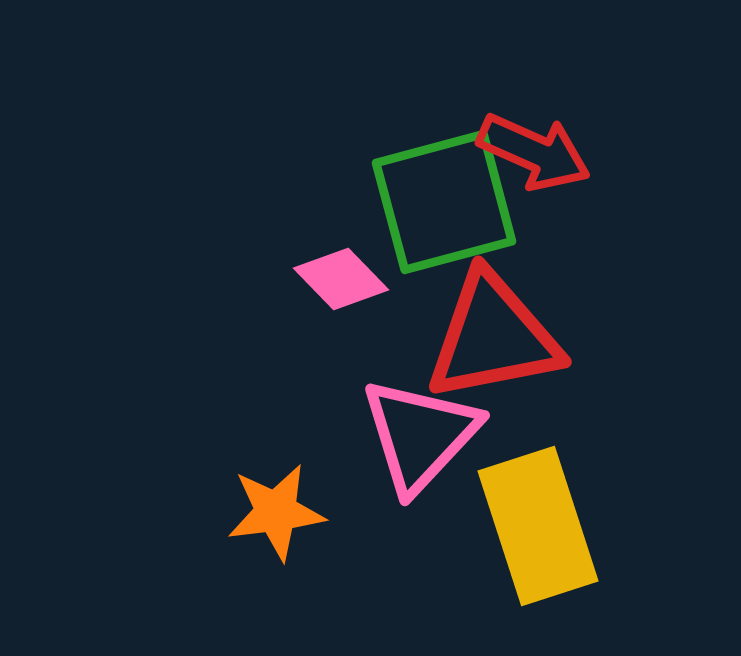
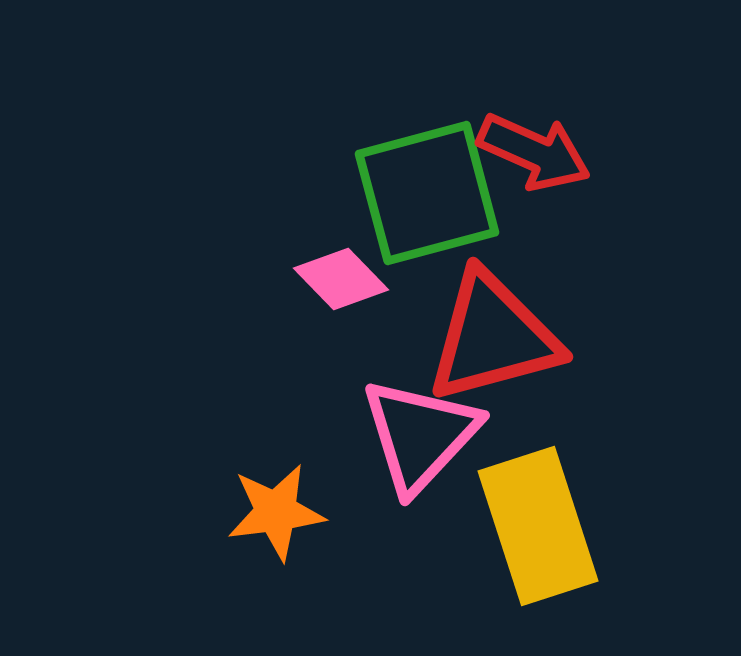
green square: moved 17 px left, 9 px up
red triangle: rotated 4 degrees counterclockwise
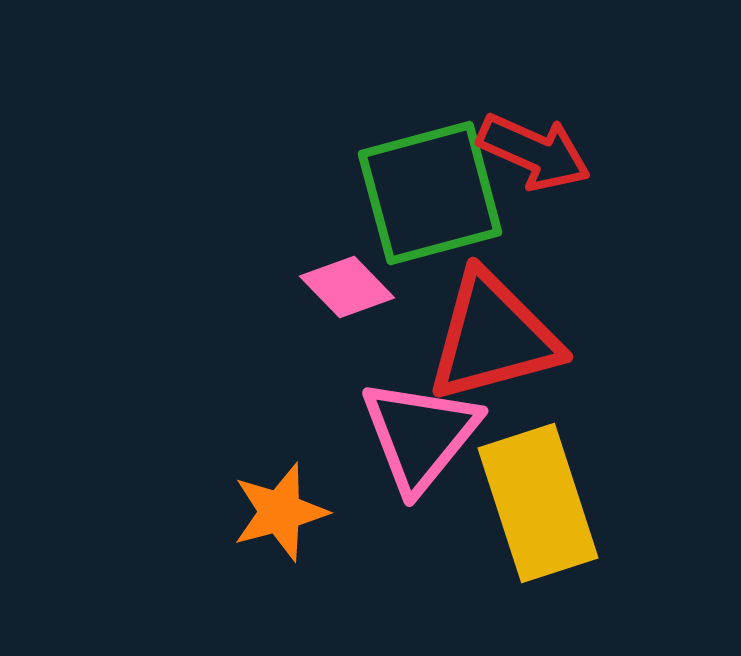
green square: moved 3 px right
pink diamond: moved 6 px right, 8 px down
pink triangle: rotated 4 degrees counterclockwise
orange star: moved 4 px right; rotated 8 degrees counterclockwise
yellow rectangle: moved 23 px up
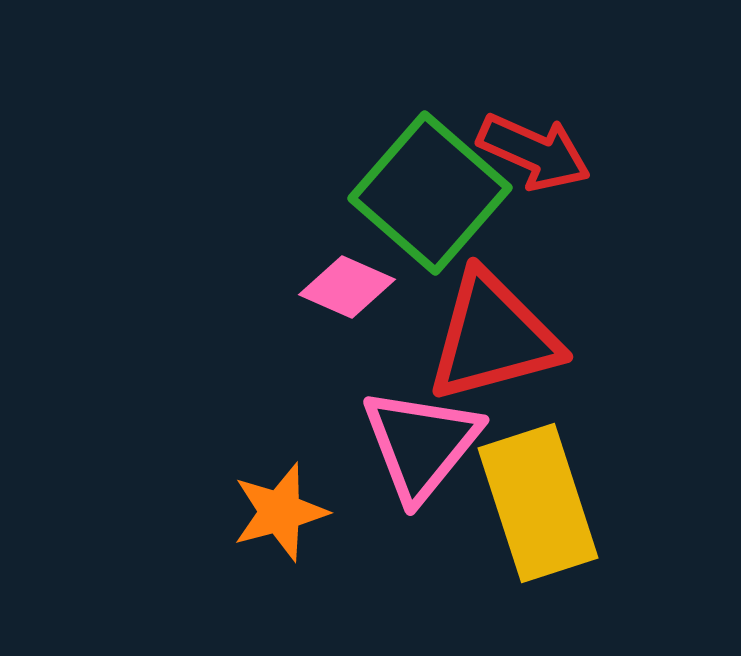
green square: rotated 34 degrees counterclockwise
pink diamond: rotated 22 degrees counterclockwise
pink triangle: moved 1 px right, 9 px down
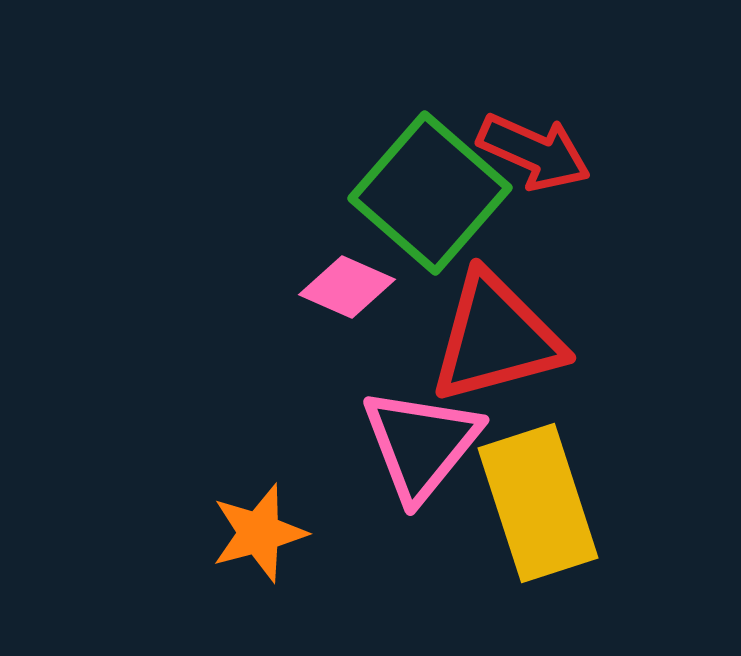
red triangle: moved 3 px right, 1 px down
orange star: moved 21 px left, 21 px down
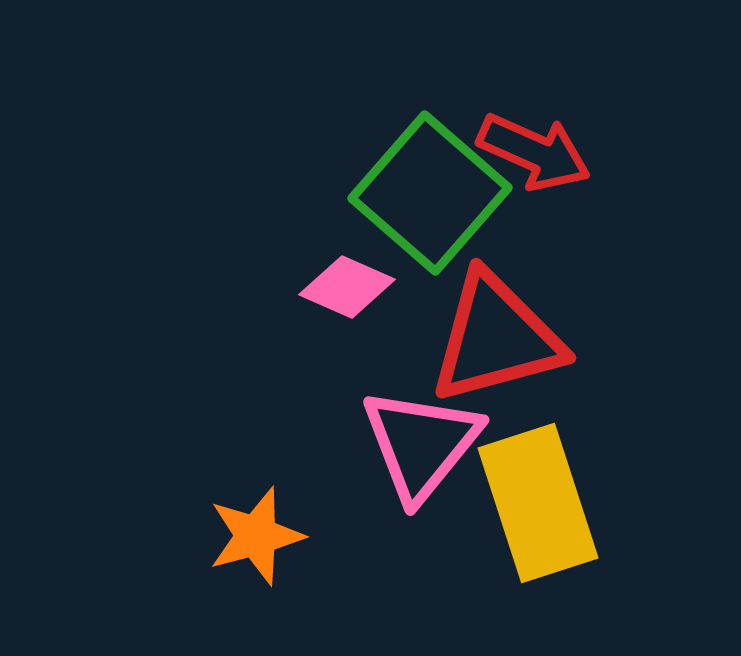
orange star: moved 3 px left, 3 px down
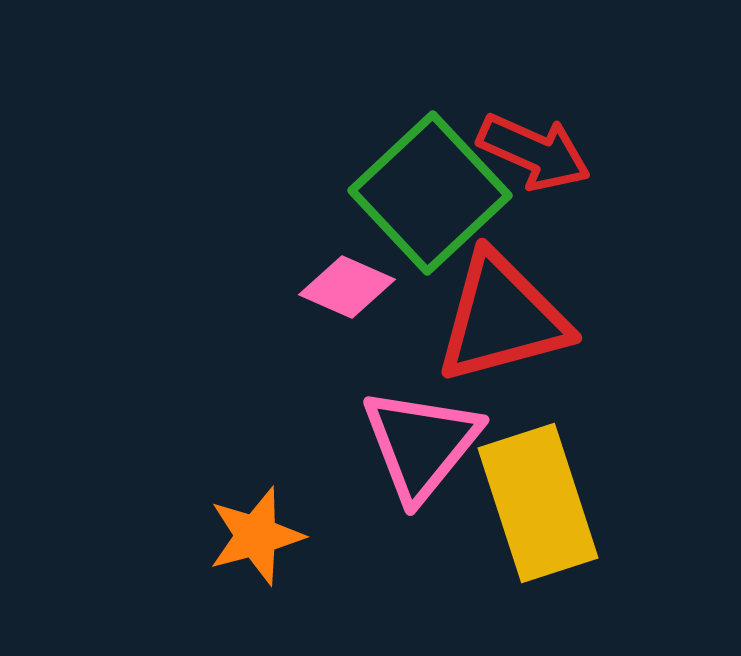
green square: rotated 6 degrees clockwise
red triangle: moved 6 px right, 20 px up
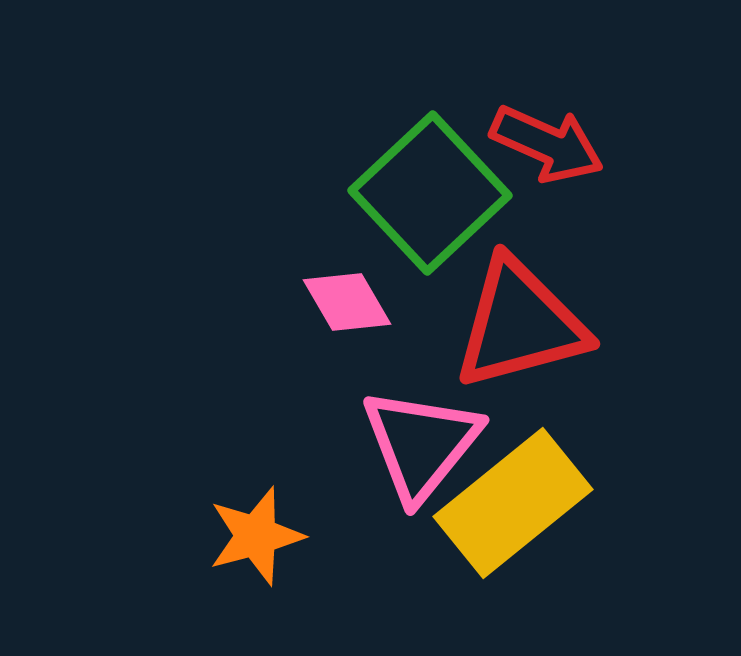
red arrow: moved 13 px right, 8 px up
pink diamond: moved 15 px down; rotated 36 degrees clockwise
red triangle: moved 18 px right, 6 px down
yellow rectangle: moved 25 px left; rotated 69 degrees clockwise
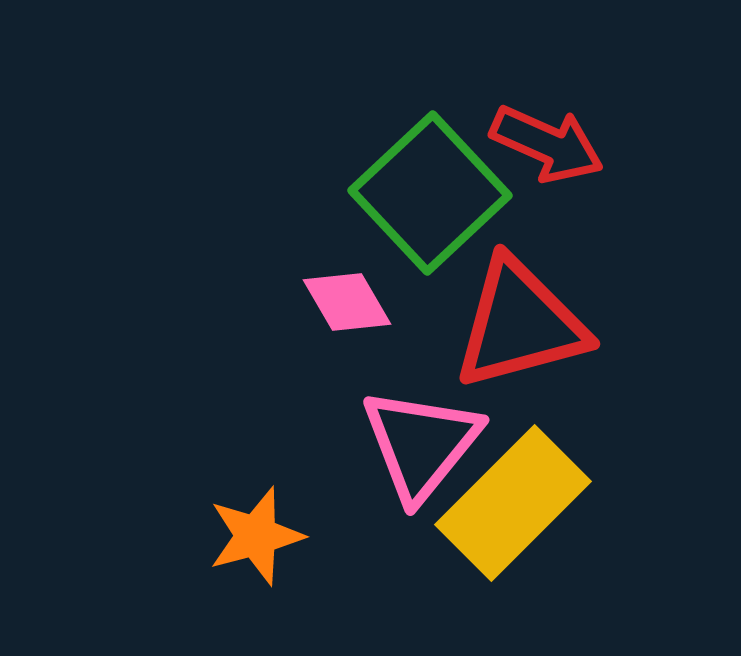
yellow rectangle: rotated 6 degrees counterclockwise
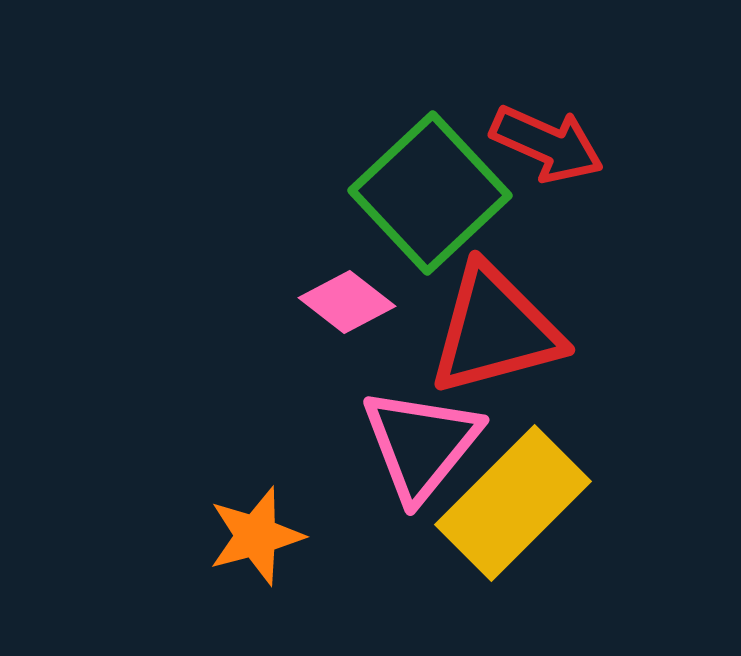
pink diamond: rotated 22 degrees counterclockwise
red triangle: moved 25 px left, 6 px down
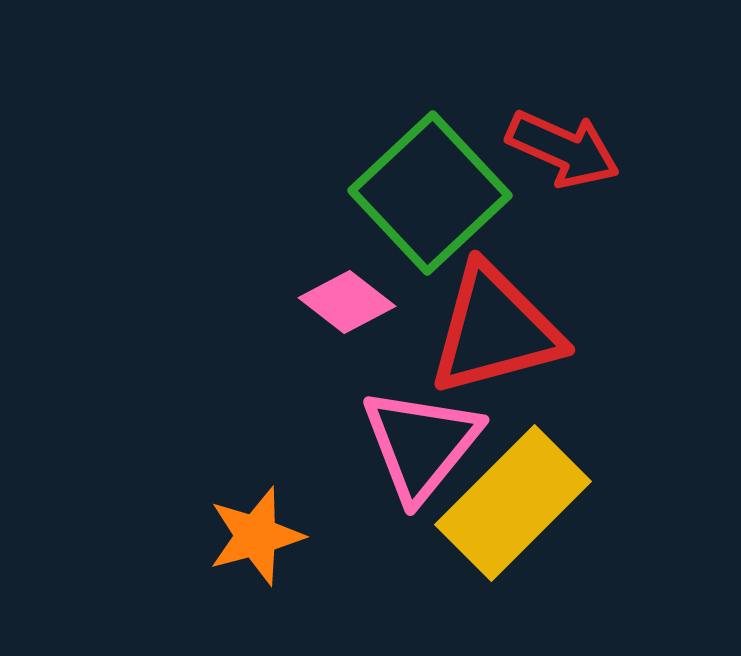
red arrow: moved 16 px right, 5 px down
